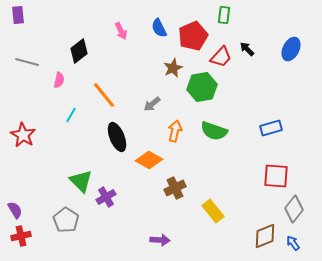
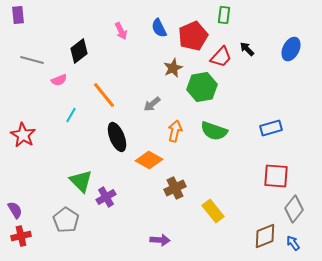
gray line: moved 5 px right, 2 px up
pink semicircle: rotated 56 degrees clockwise
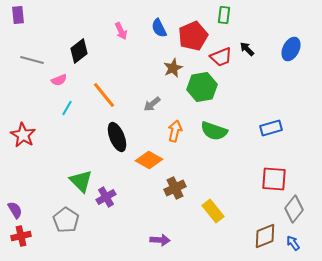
red trapezoid: rotated 25 degrees clockwise
cyan line: moved 4 px left, 7 px up
red square: moved 2 px left, 3 px down
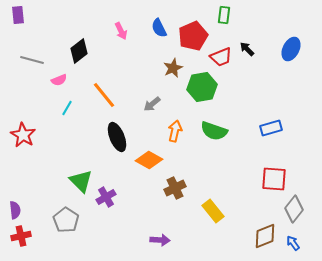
purple semicircle: rotated 24 degrees clockwise
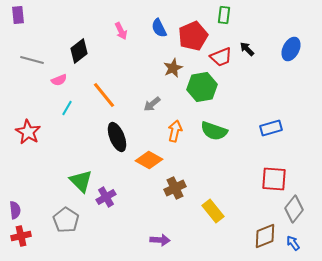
red star: moved 5 px right, 3 px up
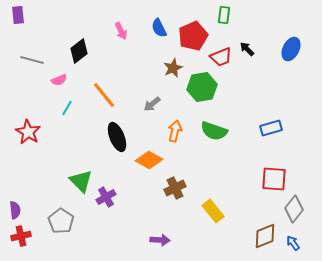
gray pentagon: moved 5 px left, 1 px down
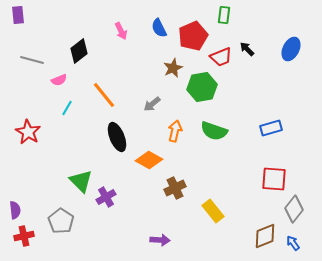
red cross: moved 3 px right
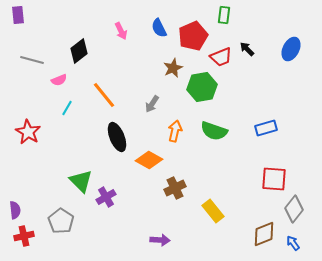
gray arrow: rotated 18 degrees counterclockwise
blue rectangle: moved 5 px left
brown diamond: moved 1 px left, 2 px up
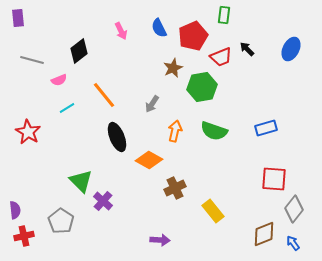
purple rectangle: moved 3 px down
cyan line: rotated 28 degrees clockwise
purple cross: moved 3 px left, 4 px down; rotated 18 degrees counterclockwise
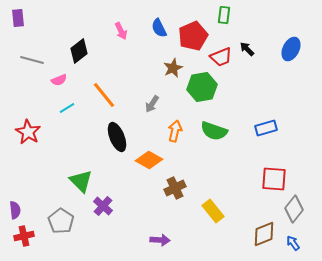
purple cross: moved 5 px down
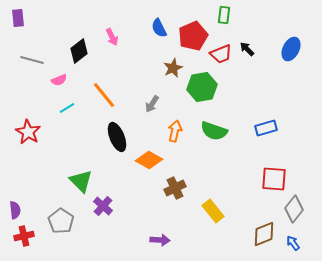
pink arrow: moved 9 px left, 6 px down
red trapezoid: moved 3 px up
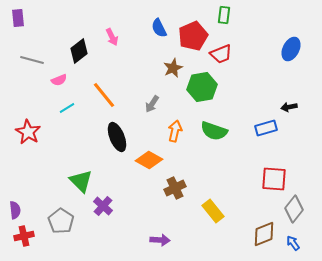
black arrow: moved 42 px right, 58 px down; rotated 56 degrees counterclockwise
